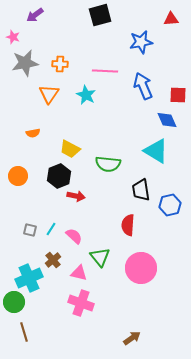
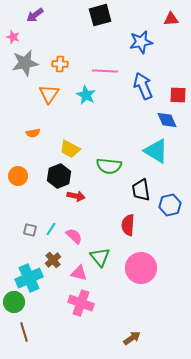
green semicircle: moved 1 px right, 2 px down
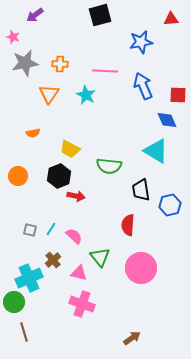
pink cross: moved 1 px right, 1 px down
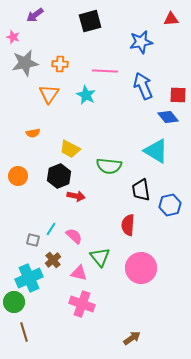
black square: moved 10 px left, 6 px down
blue diamond: moved 1 px right, 3 px up; rotated 15 degrees counterclockwise
gray square: moved 3 px right, 10 px down
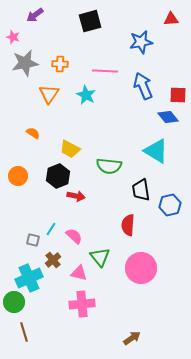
orange semicircle: rotated 136 degrees counterclockwise
black hexagon: moved 1 px left
pink cross: rotated 25 degrees counterclockwise
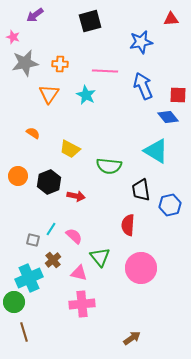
black hexagon: moved 9 px left, 6 px down
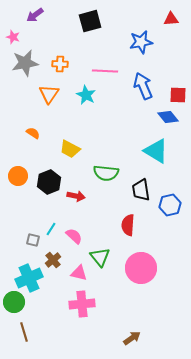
green semicircle: moved 3 px left, 7 px down
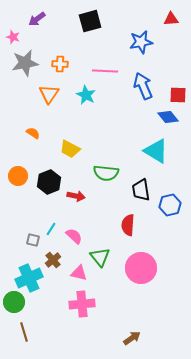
purple arrow: moved 2 px right, 4 px down
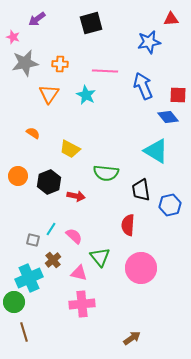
black square: moved 1 px right, 2 px down
blue star: moved 8 px right
